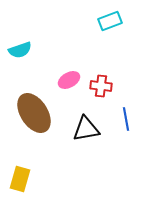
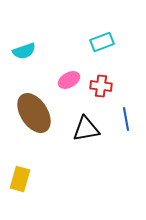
cyan rectangle: moved 8 px left, 21 px down
cyan semicircle: moved 4 px right, 1 px down
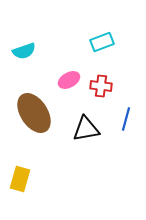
blue line: rotated 25 degrees clockwise
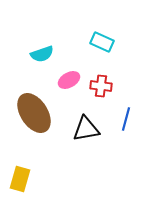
cyan rectangle: rotated 45 degrees clockwise
cyan semicircle: moved 18 px right, 3 px down
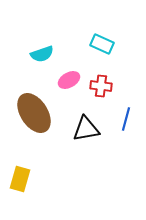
cyan rectangle: moved 2 px down
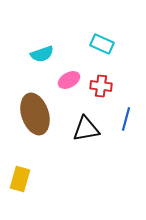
brown ellipse: moved 1 px right, 1 px down; rotated 15 degrees clockwise
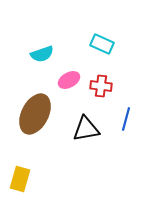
brown ellipse: rotated 45 degrees clockwise
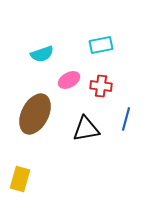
cyan rectangle: moved 1 px left, 1 px down; rotated 35 degrees counterclockwise
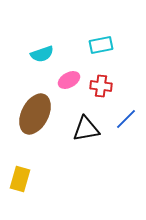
blue line: rotated 30 degrees clockwise
